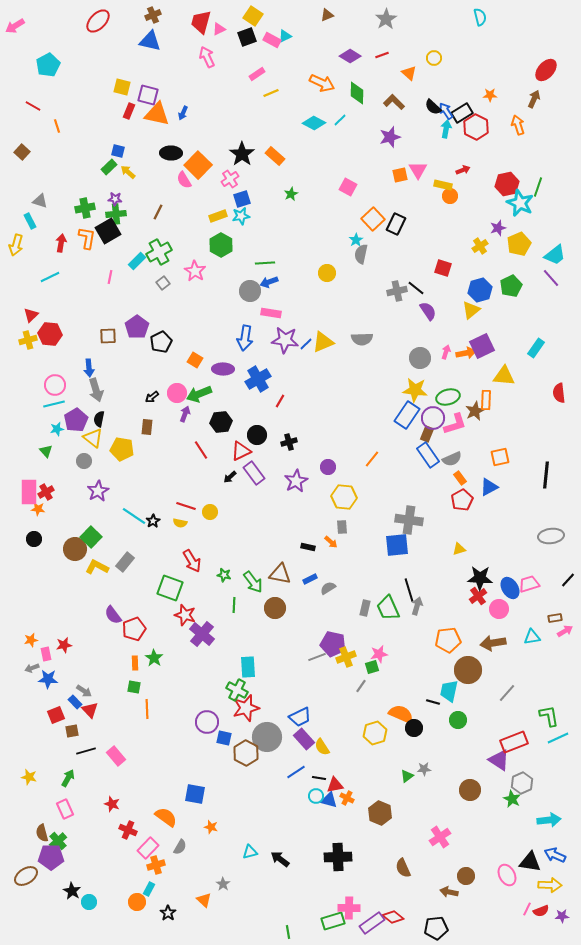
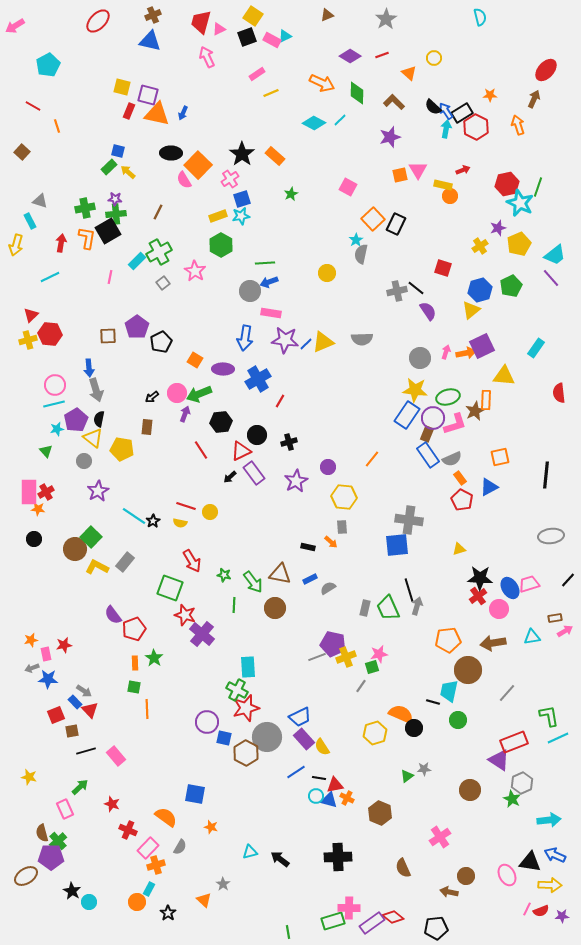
red pentagon at (462, 500): rotated 15 degrees counterclockwise
green arrow at (68, 778): moved 12 px right, 9 px down; rotated 18 degrees clockwise
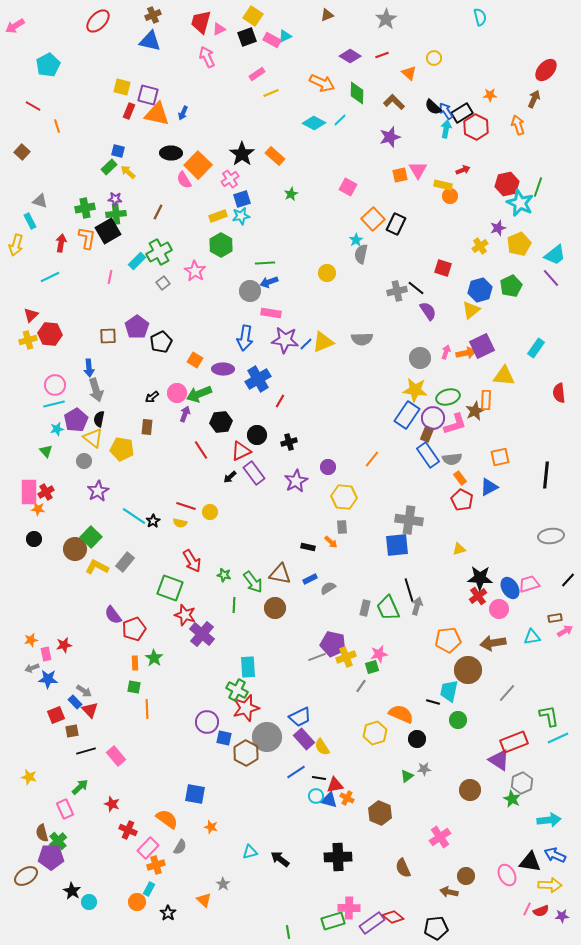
gray semicircle at (452, 459): rotated 18 degrees clockwise
black circle at (414, 728): moved 3 px right, 11 px down
orange semicircle at (166, 817): moved 1 px right, 2 px down
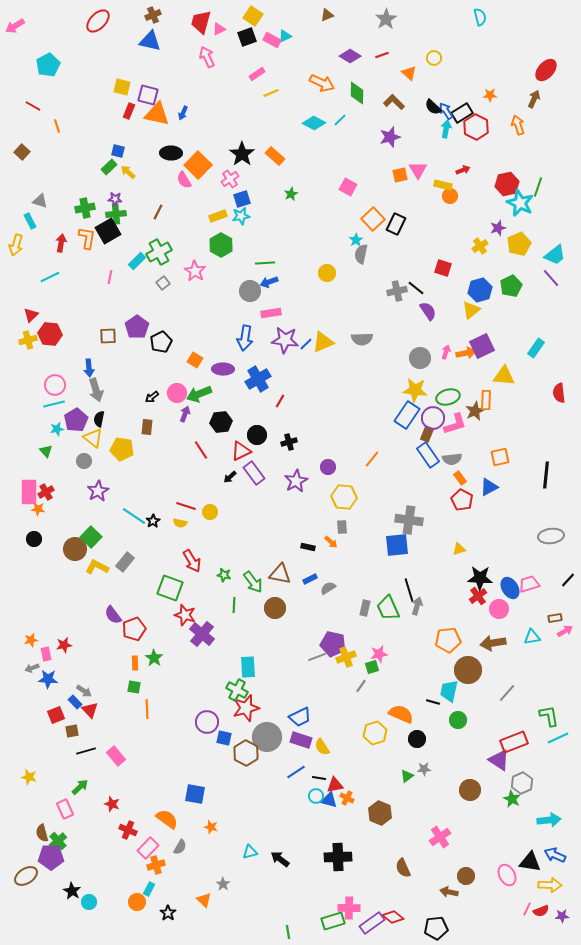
pink rectangle at (271, 313): rotated 18 degrees counterclockwise
purple rectangle at (304, 739): moved 3 px left, 1 px down; rotated 30 degrees counterclockwise
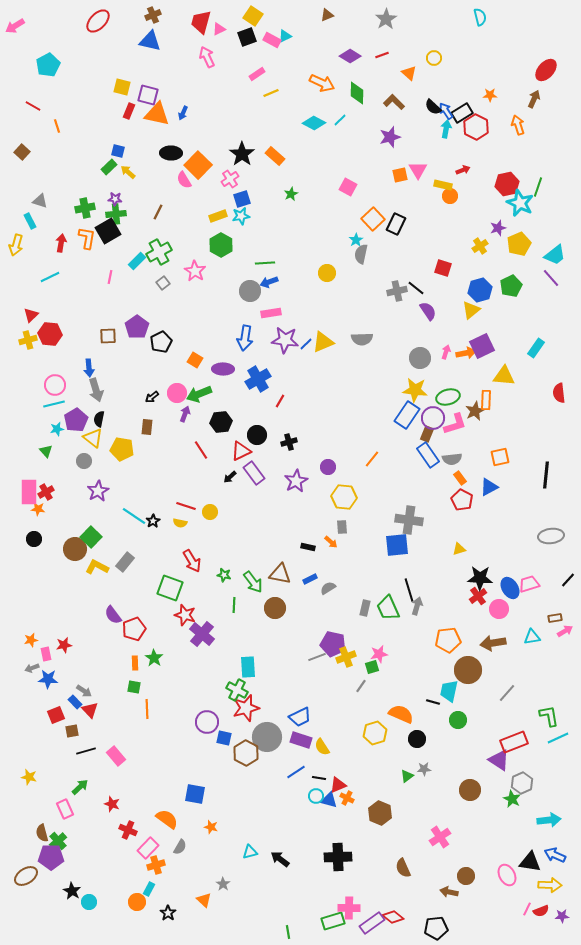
red triangle at (335, 785): moved 3 px right; rotated 12 degrees counterclockwise
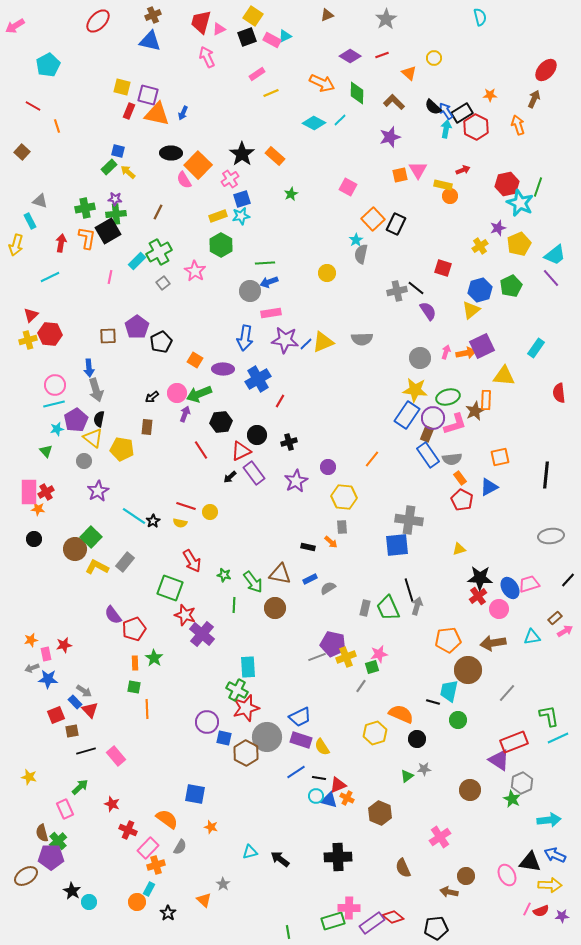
brown rectangle at (555, 618): rotated 32 degrees counterclockwise
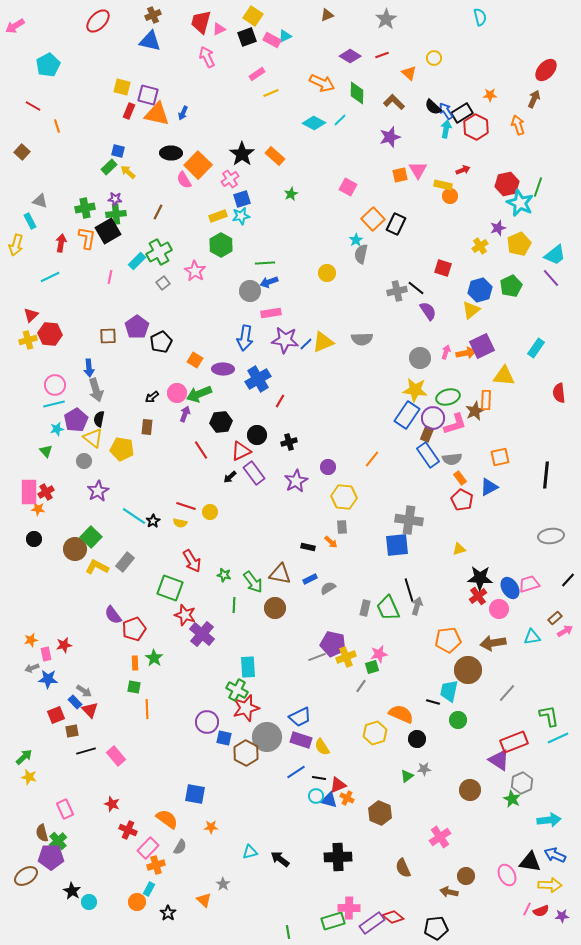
green arrow at (80, 787): moved 56 px left, 30 px up
orange star at (211, 827): rotated 16 degrees counterclockwise
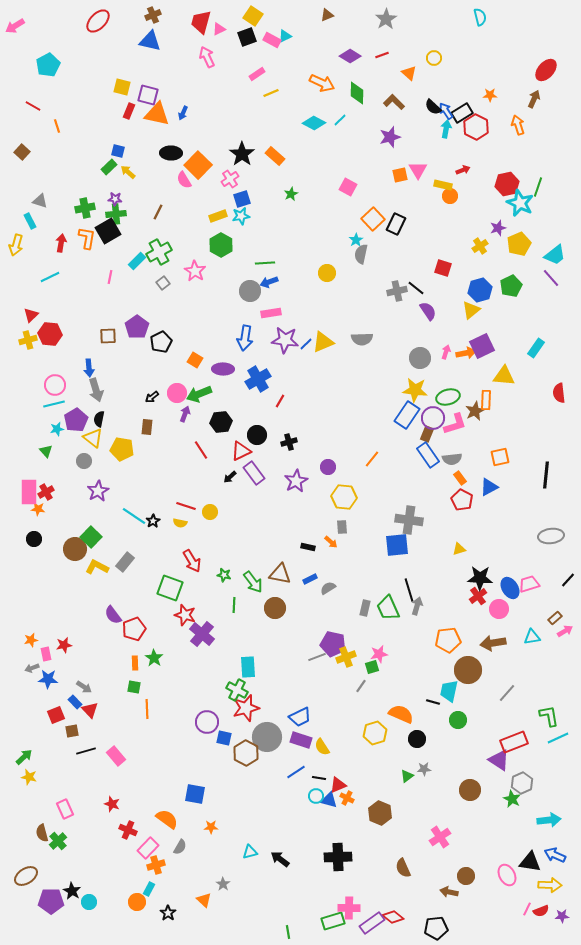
gray arrow at (84, 691): moved 4 px up
purple pentagon at (51, 857): moved 44 px down
